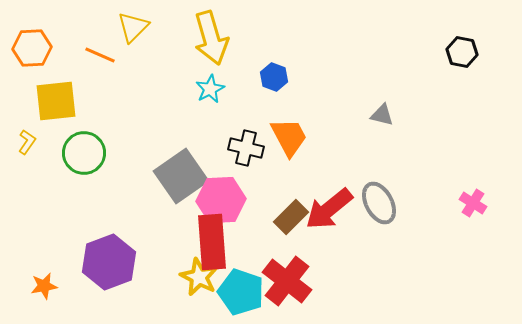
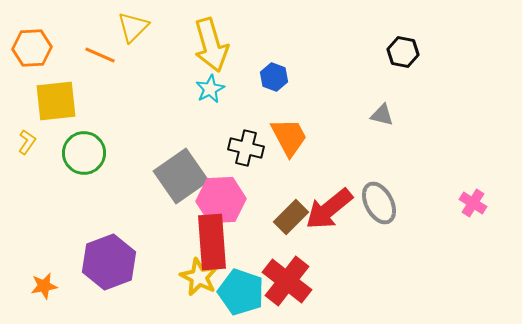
yellow arrow: moved 7 px down
black hexagon: moved 59 px left
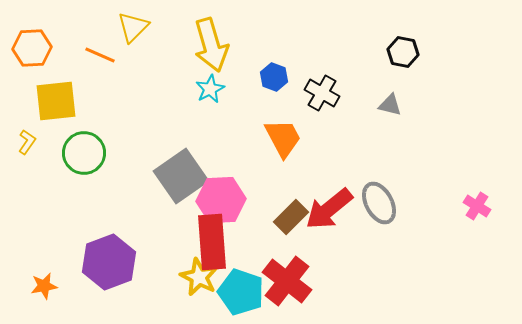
gray triangle: moved 8 px right, 10 px up
orange trapezoid: moved 6 px left, 1 px down
black cross: moved 76 px right, 55 px up; rotated 16 degrees clockwise
pink cross: moved 4 px right, 3 px down
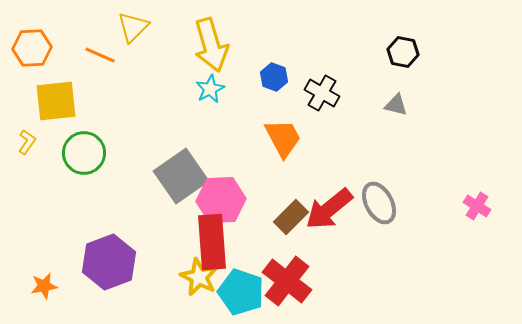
gray triangle: moved 6 px right
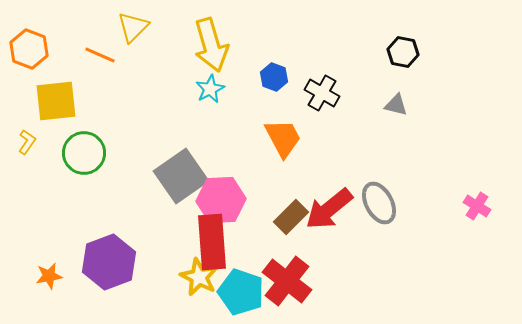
orange hexagon: moved 3 px left, 1 px down; rotated 24 degrees clockwise
orange star: moved 5 px right, 10 px up
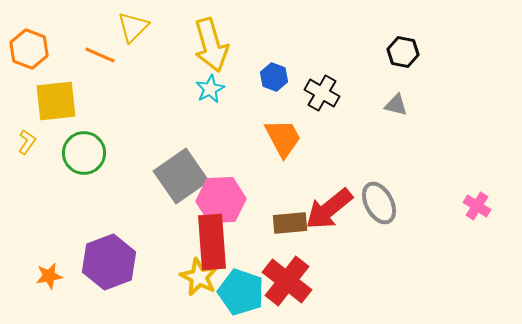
brown rectangle: moved 1 px left, 6 px down; rotated 40 degrees clockwise
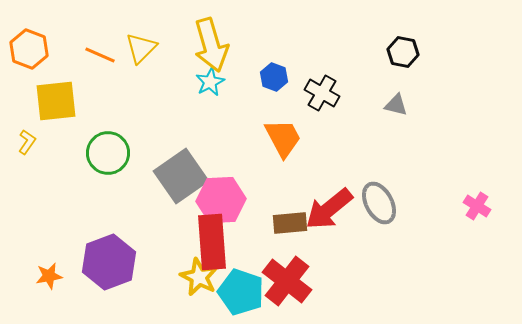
yellow triangle: moved 8 px right, 21 px down
cyan star: moved 7 px up
green circle: moved 24 px right
